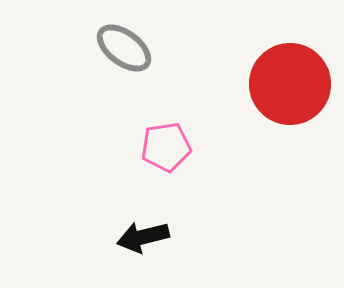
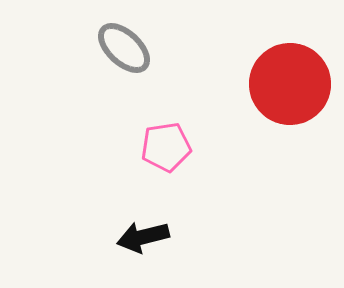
gray ellipse: rotated 6 degrees clockwise
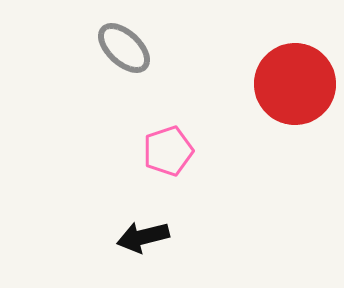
red circle: moved 5 px right
pink pentagon: moved 2 px right, 4 px down; rotated 9 degrees counterclockwise
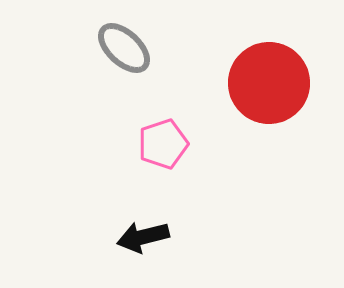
red circle: moved 26 px left, 1 px up
pink pentagon: moved 5 px left, 7 px up
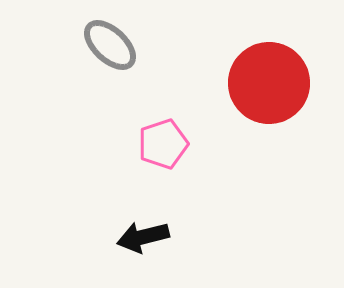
gray ellipse: moved 14 px left, 3 px up
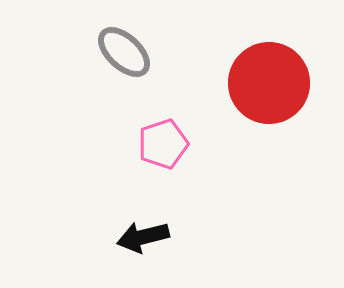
gray ellipse: moved 14 px right, 7 px down
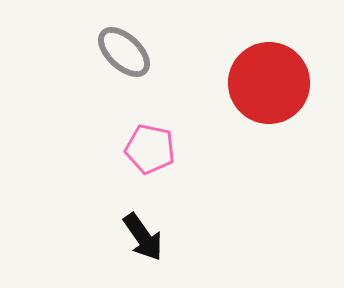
pink pentagon: moved 13 px left, 5 px down; rotated 30 degrees clockwise
black arrow: rotated 111 degrees counterclockwise
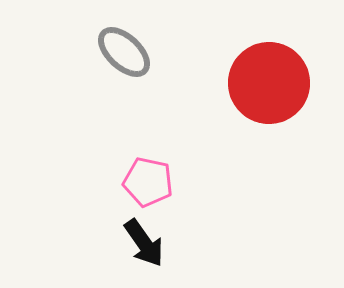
pink pentagon: moved 2 px left, 33 px down
black arrow: moved 1 px right, 6 px down
